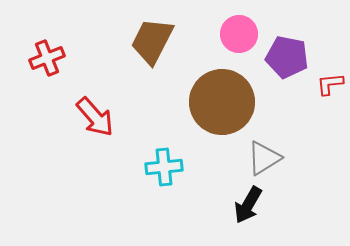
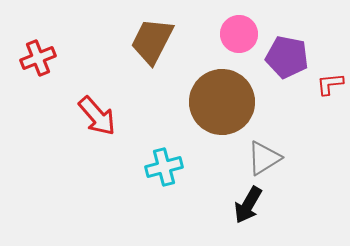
red cross: moved 9 px left
red arrow: moved 2 px right, 1 px up
cyan cross: rotated 9 degrees counterclockwise
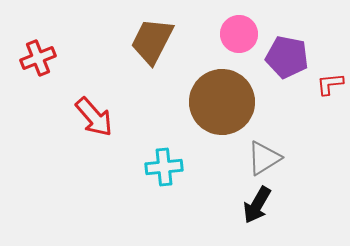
red arrow: moved 3 px left, 1 px down
cyan cross: rotated 9 degrees clockwise
black arrow: moved 9 px right
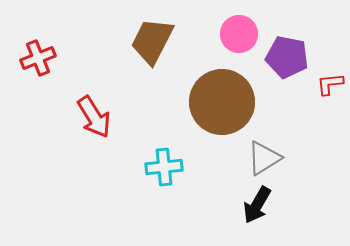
red arrow: rotated 9 degrees clockwise
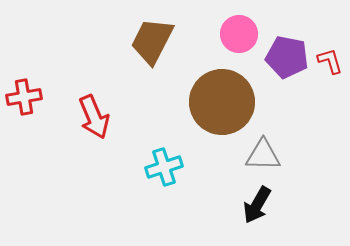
red cross: moved 14 px left, 39 px down; rotated 12 degrees clockwise
red L-shape: moved 23 px up; rotated 80 degrees clockwise
red arrow: rotated 9 degrees clockwise
gray triangle: moved 1 px left, 3 px up; rotated 33 degrees clockwise
cyan cross: rotated 12 degrees counterclockwise
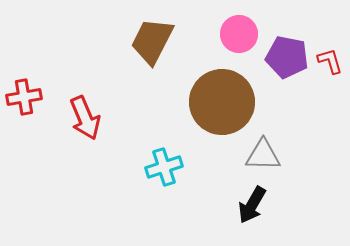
red arrow: moved 9 px left, 1 px down
black arrow: moved 5 px left
